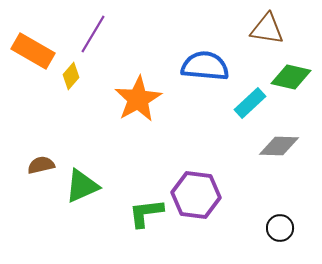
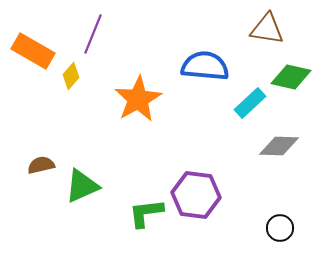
purple line: rotated 9 degrees counterclockwise
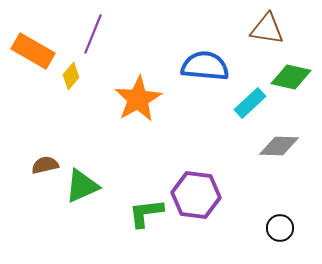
brown semicircle: moved 4 px right
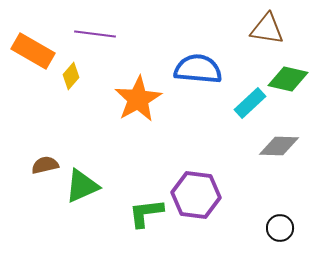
purple line: moved 2 px right; rotated 75 degrees clockwise
blue semicircle: moved 7 px left, 3 px down
green diamond: moved 3 px left, 2 px down
